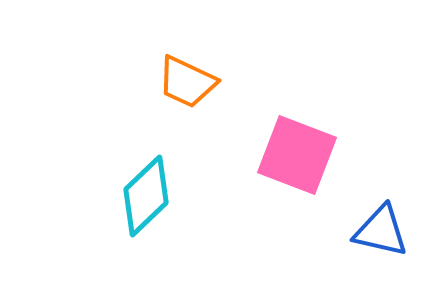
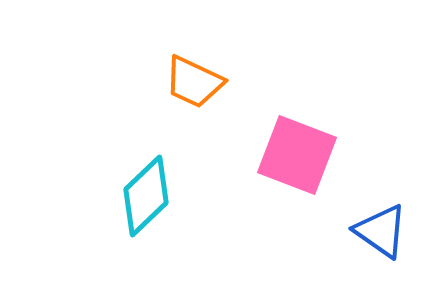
orange trapezoid: moved 7 px right
blue triangle: rotated 22 degrees clockwise
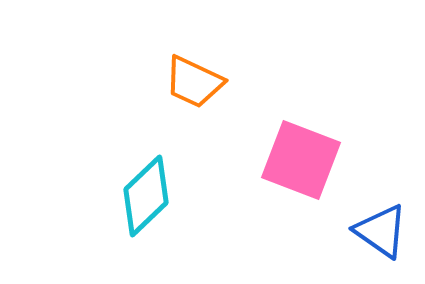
pink square: moved 4 px right, 5 px down
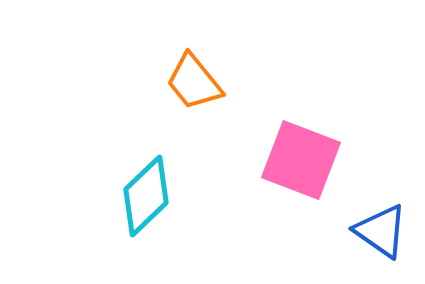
orange trapezoid: rotated 26 degrees clockwise
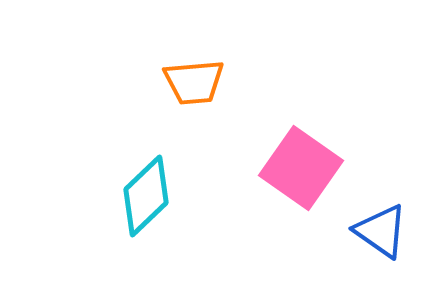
orange trapezoid: rotated 56 degrees counterclockwise
pink square: moved 8 px down; rotated 14 degrees clockwise
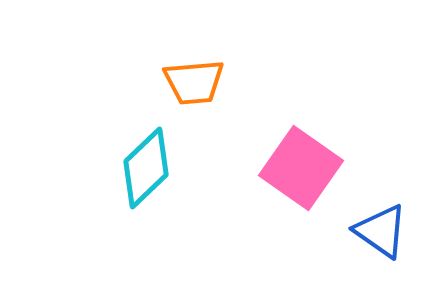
cyan diamond: moved 28 px up
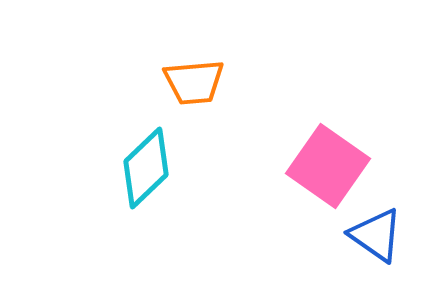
pink square: moved 27 px right, 2 px up
blue triangle: moved 5 px left, 4 px down
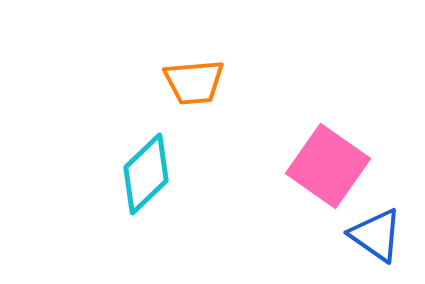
cyan diamond: moved 6 px down
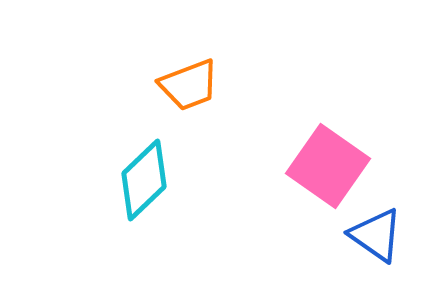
orange trapezoid: moved 5 px left, 3 px down; rotated 16 degrees counterclockwise
cyan diamond: moved 2 px left, 6 px down
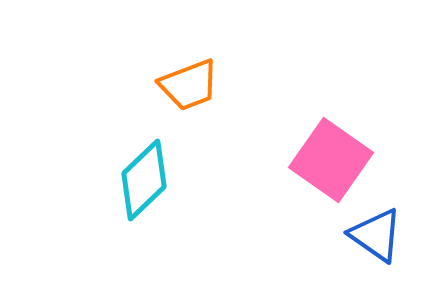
pink square: moved 3 px right, 6 px up
